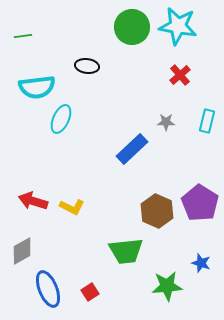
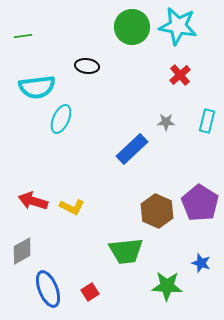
green star: rotated 8 degrees clockwise
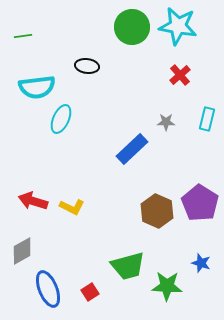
cyan rectangle: moved 2 px up
green trapezoid: moved 2 px right, 15 px down; rotated 9 degrees counterclockwise
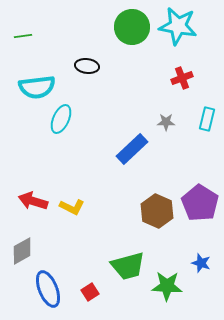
red cross: moved 2 px right, 3 px down; rotated 20 degrees clockwise
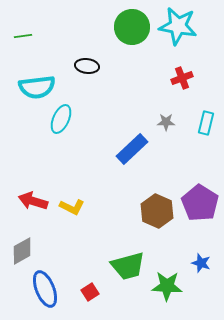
cyan rectangle: moved 1 px left, 4 px down
blue ellipse: moved 3 px left
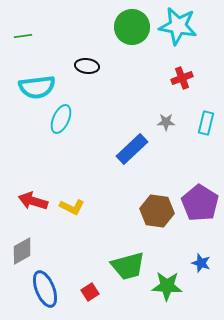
brown hexagon: rotated 16 degrees counterclockwise
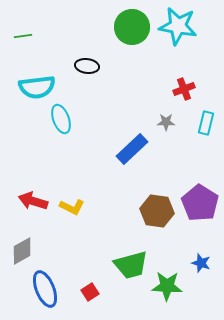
red cross: moved 2 px right, 11 px down
cyan ellipse: rotated 44 degrees counterclockwise
green trapezoid: moved 3 px right, 1 px up
